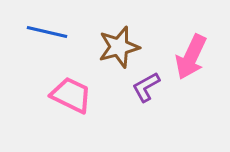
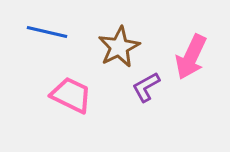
brown star: rotated 12 degrees counterclockwise
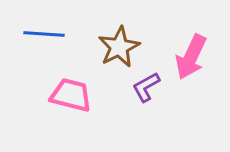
blue line: moved 3 px left, 2 px down; rotated 9 degrees counterclockwise
pink trapezoid: rotated 12 degrees counterclockwise
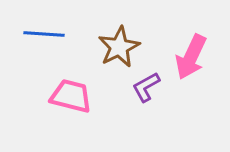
pink trapezoid: moved 1 px down
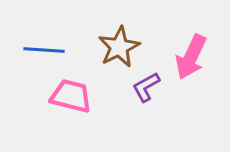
blue line: moved 16 px down
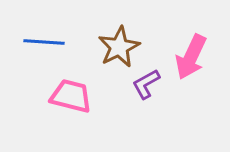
blue line: moved 8 px up
purple L-shape: moved 3 px up
